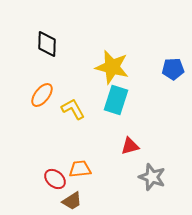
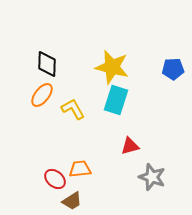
black diamond: moved 20 px down
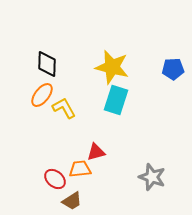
yellow L-shape: moved 9 px left, 1 px up
red triangle: moved 34 px left, 6 px down
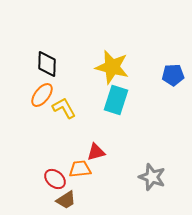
blue pentagon: moved 6 px down
brown trapezoid: moved 6 px left, 1 px up
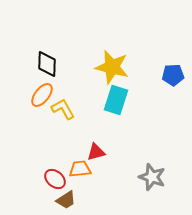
yellow L-shape: moved 1 px left, 1 px down
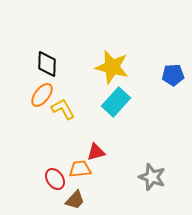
cyan rectangle: moved 2 px down; rotated 24 degrees clockwise
red ellipse: rotated 15 degrees clockwise
brown trapezoid: moved 9 px right; rotated 15 degrees counterclockwise
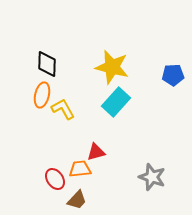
orange ellipse: rotated 25 degrees counterclockwise
brown trapezoid: moved 2 px right
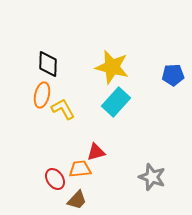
black diamond: moved 1 px right
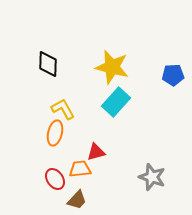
orange ellipse: moved 13 px right, 38 px down
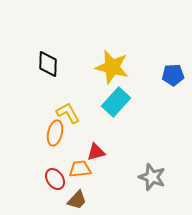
yellow L-shape: moved 5 px right, 4 px down
